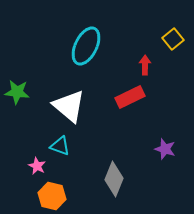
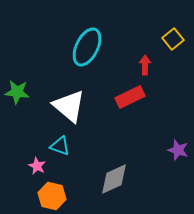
cyan ellipse: moved 1 px right, 1 px down
purple star: moved 13 px right, 1 px down
gray diamond: rotated 44 degrees clockwise
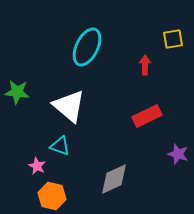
yellow square: rotated 30 degrees clockwise
red rectangle: moved 17 px right, 19 px down
purple star: moved 4 px down
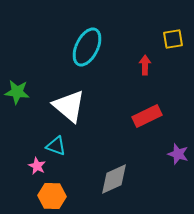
cyan triangle: moved 4 px left
orange hexagon: rotated 12 degrees counterclockwise
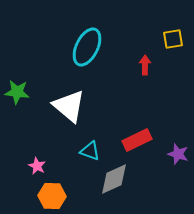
red rectangle: moved 10 px left, 24 px down
cyan triangle: moved 34 px right, 5 px down
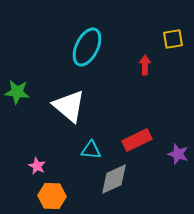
cyan triangle: moved 1 px right, 1 px up; rotated 15 degrees counterclockwise
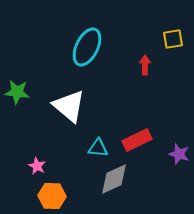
cyan triangle: moved 7 px right, 2 px up
purple star: moved 1 px right
